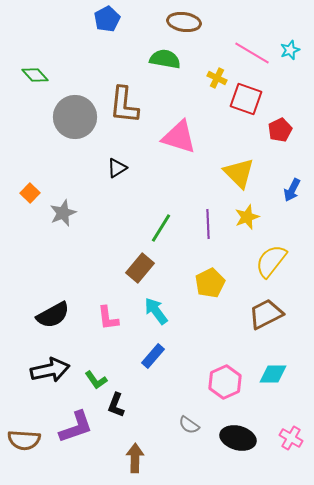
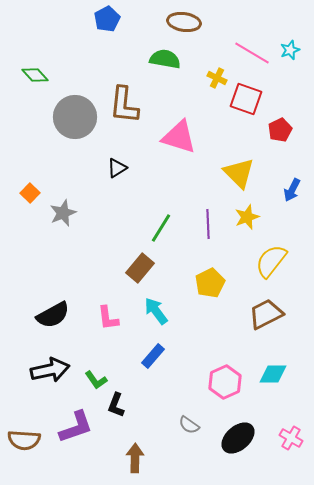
black ellipse: rotated 56 degrees counterclockwise
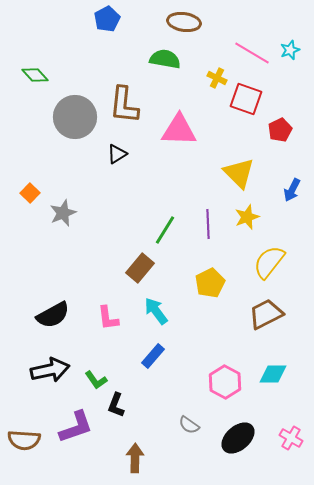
pink triangle: moved 7 px up; rotated 15 degrees counterclockwise
black triangle: moved 14 px up
green line: moved 4 px right, 2 px down
yellow semicircle: moved 2 px left, 1 px down
pink hexagon: rotated 8 degrees counterclockwise
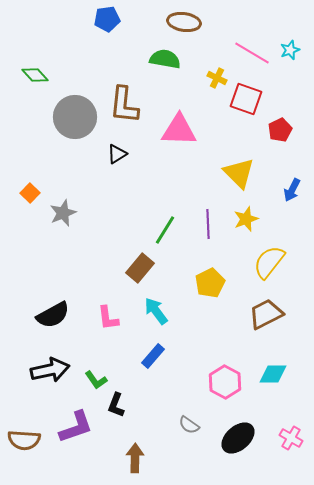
blue pentagon: rotated 20 degrees clockwise
yellow star: moved 1 px left, 2 px down
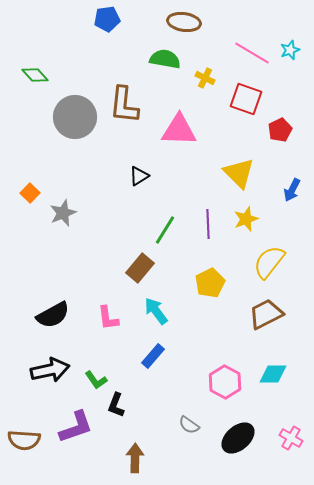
yellow cross: moved 12 px left
black triangle: moved 22 px right, 22 px down
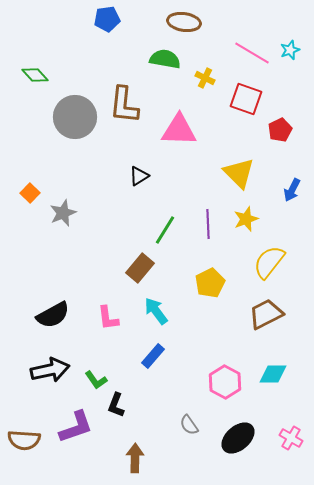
gray semicircle: rotated 20 degrees clockwise
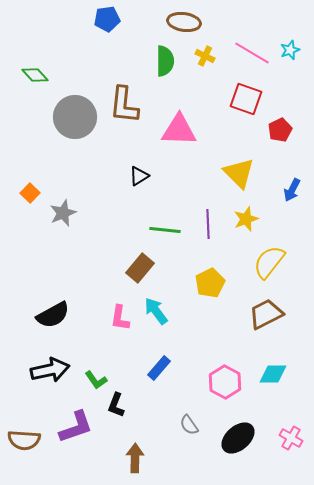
green semicircle: moved 2 px down; rotated 80 degrees clockwise
yellow cross: moved 22 px up
green line: rotated 64 degrees clockwise
pink L-shape: moved 12 px right; rotated 16 degrees clockwise
blue rectangle: moved 6 px right, 12 px down
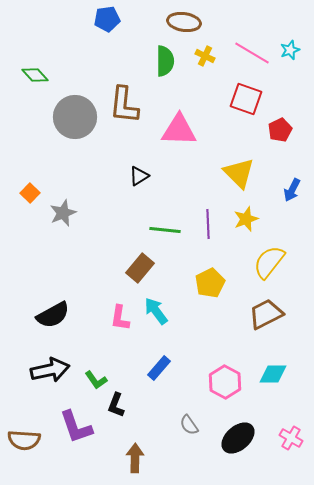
purple L-shape: rotated 90 degrees clockwise
